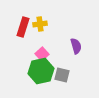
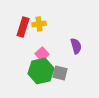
yellow cross: moved 1 px left
gray square: moved 2 px left, 2 px up
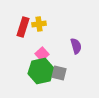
gray square: moved 1 px left
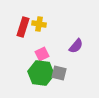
yellow cross: rotated 16 degrees clockwise
purple semicircle: rotated 56 degrees clockwise
pink square: rotated 16 degrees clockwise
green hexagon: moved 2 px down; rotated 20 degrees clockwise
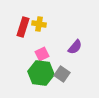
purple semicircle: moved 1 px left, 1 px down
gray square: moved 3 px right, 1 px down; rotated 21 degrees clockwise
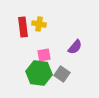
red rectangle: rotated 24 degrees counterclockwise
pink square: moved 2 px right, 1 px down; rotated 16 degrees clockwise
green hexagon: moved 2 px left
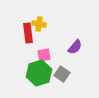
red rectangle: moved 5 px right, 6 px down
green hexagon: rotated 25 degrees counterclockwise
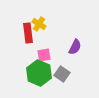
yellow cross: rotated 24 degrees clockwise
purple semicircle: rotated 14 degrees counterclockwise
green hexagon: rotated 20 degrees counterclockwise
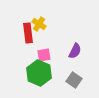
purple semicircle: moved 4 px down
gray square: moved 12 px right, 6 px down
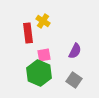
yellow cross: moved 4 px right, 3 px up
